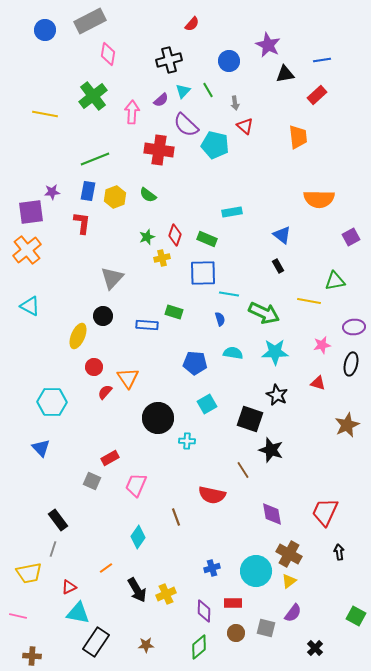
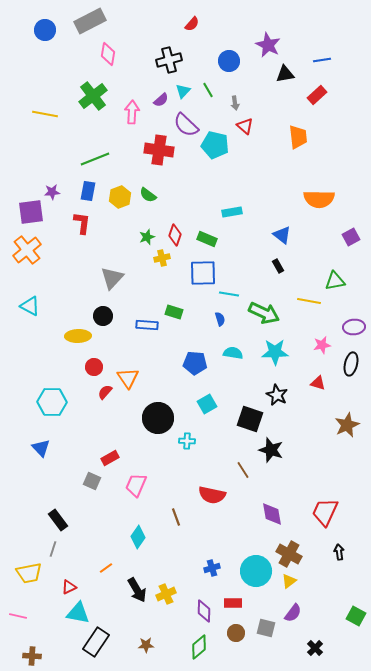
yellow hexagon at (115, 197): moved 5 px right
yellow ellipse at (78, 336): rotated 65 degrees clockwise
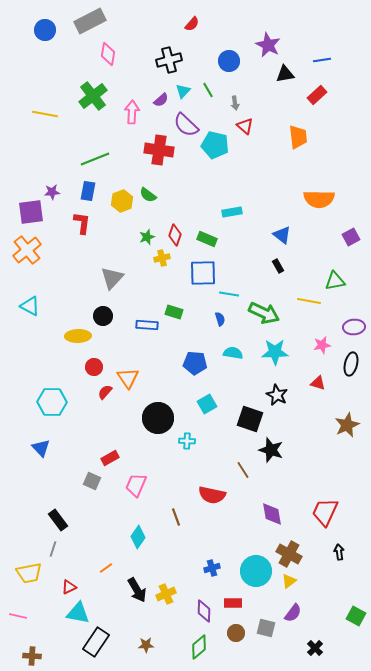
yellow hexagon at (120, 197): moved 2 px right, 4 px down
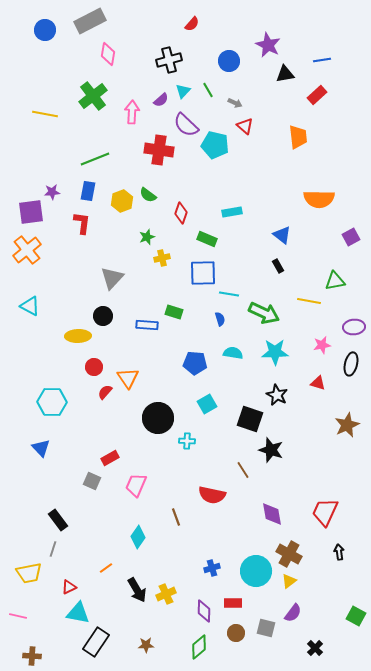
gray arrow at (235, 103): rotated 56 degrees counterclockwise
red diamond at (175, 235): moved 6 px right, 22 px up
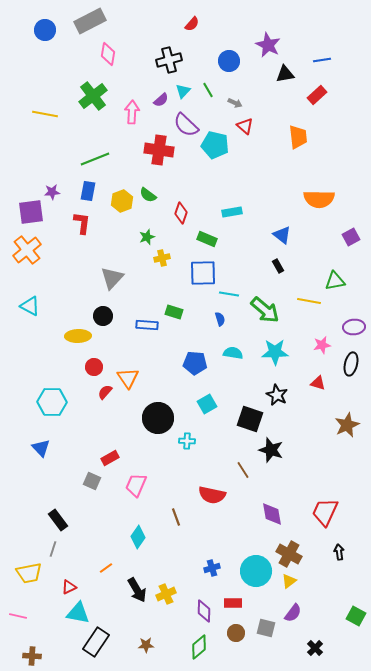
green arrow at (264, 313): moved 1 px right, 3 px up; rotated 16 degrees clockwise
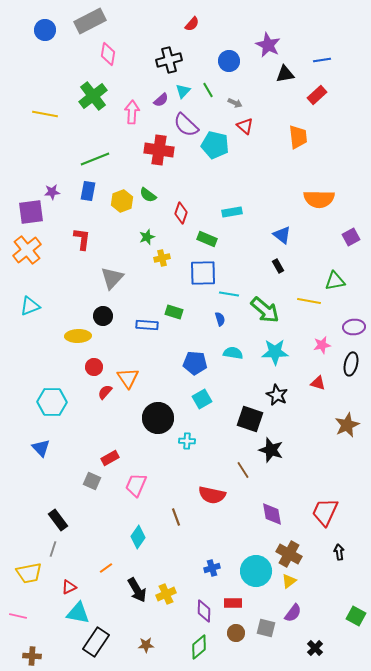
red L-shape at (82, 223): moved 16 px down
cyan triangle at (30, 306): rotated 50 degrees counterclockwise
cyan square at (207, 404): moved 5 px left, 5 px up
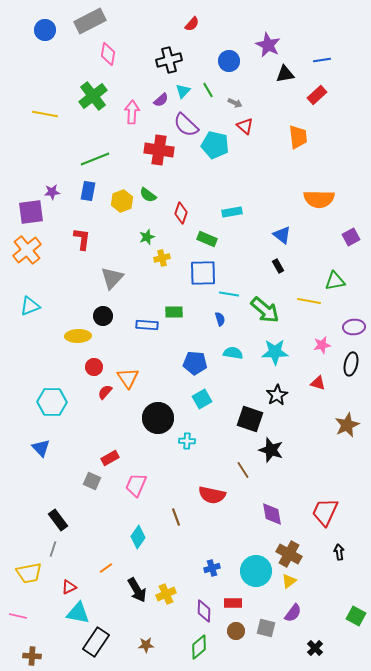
green rectangle at (174, 312): rotated 18 degrees counterclockwise
black star at (277, 395): rotated 15 degrees clockwise
brown circle at (236, 633): moved 2 px up
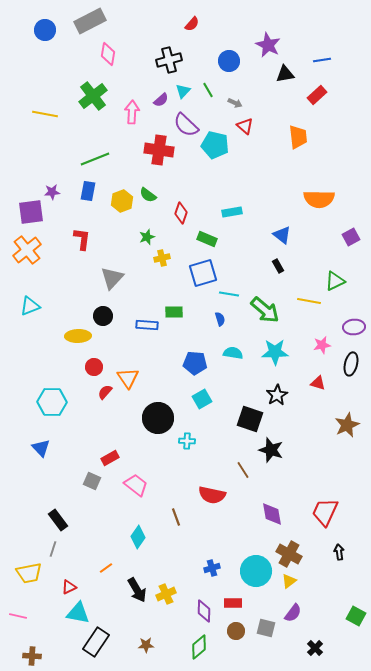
blue square at (203, 273): rotated 16 degrees counterclockwise
green triangle at (335, 281): rotated 15 degrees counterclockwise
pink trapezoid at (136, 485): rotated 105 degrees clockwise
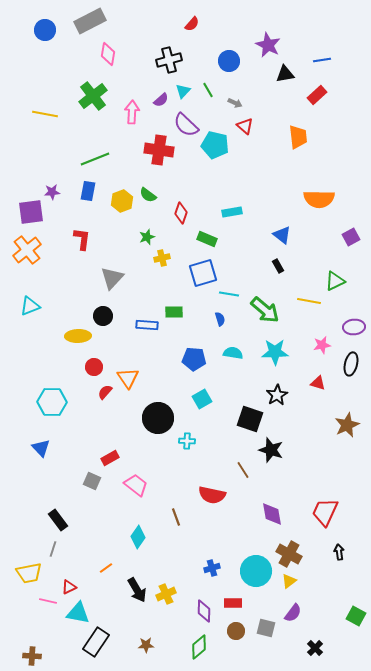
blue pentagon at (195, 363): moved 1 px left, 4 px up
pink line at (18, 616): moved 30 px right, 15 px up
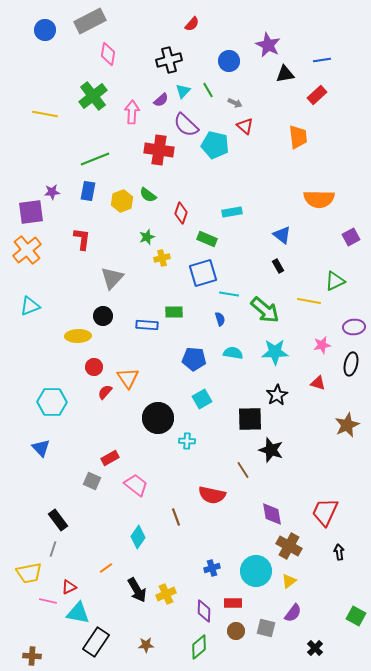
black square at (250, 419): rotated 20 degrees counterclockwise
brown cross at (289, 554): moved 8 px up
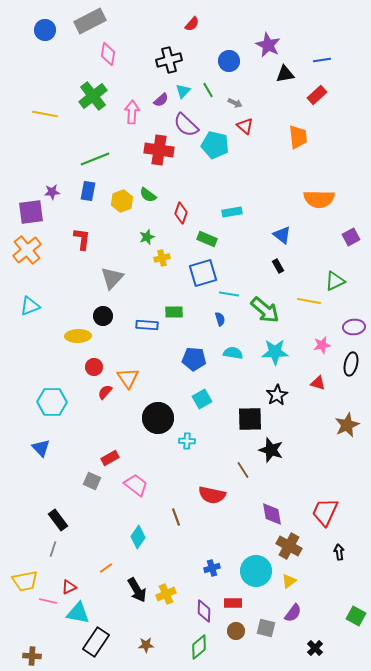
yellow trapezoid at (29, 573): moved 4 px left, 8 px down
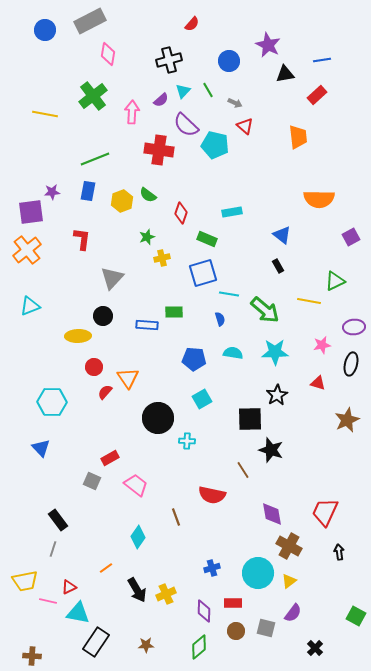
brown star at (347, 425): moved 5 px up
cyan circle at (256, 571): moved 2 px right, 2 px down
